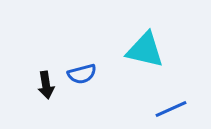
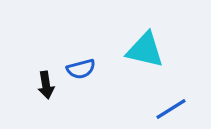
blue semicircle: moved 1 px left, 5 px up
blue line: rotated 8 degrees counterclockwise
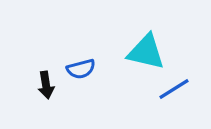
cyan triangle: moved 1 px right, 2 px down
blue line: moved 3 px right, 20 px up
